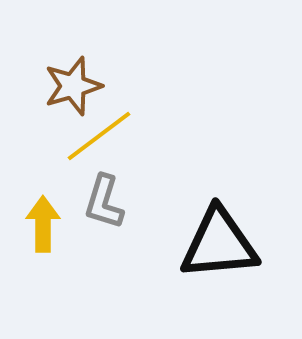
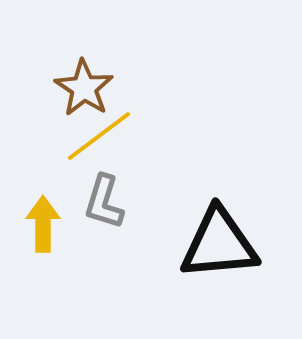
brown star: moved 11 px right, 2 px down; rotated 22 degrees counterclockwise
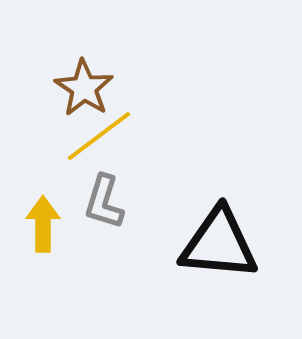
black triangle: rotated 10 degrees clockwise
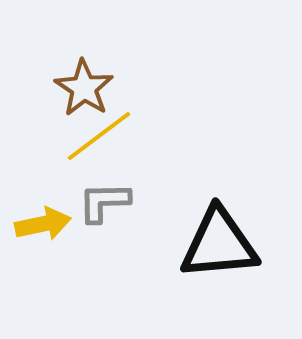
gray L-shape: rotated 72 degrees clockwise
yellow arrow: rotated 78 degrees clockwise
black triangle: rotated 10 degrees counterclockwise
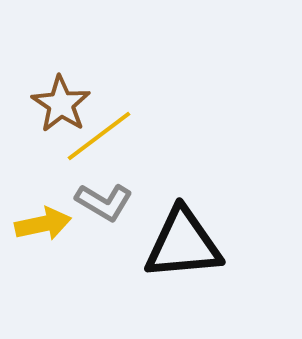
brown star: moved 23 px left, 16 px down
gray L-shape: rotated 148 degrees counterclockwise
black triangle: moved 36 px left
